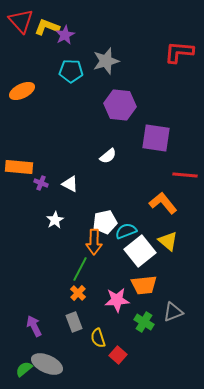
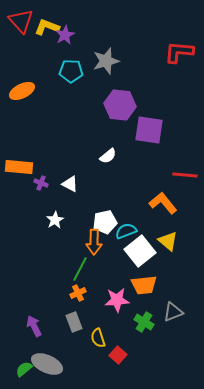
purple square: moved 7 px left, 8 px up
orange cross: rotated 21 degrees clockwise
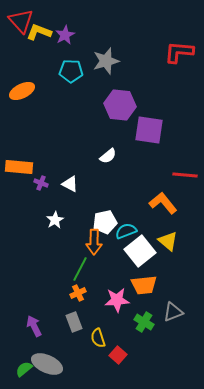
yellow L-shape: moved 8 px left, 5 px down
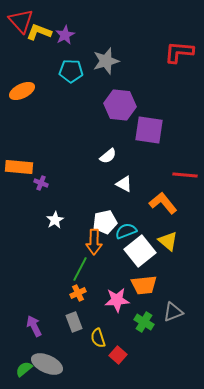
white triangle: moved 54 px right
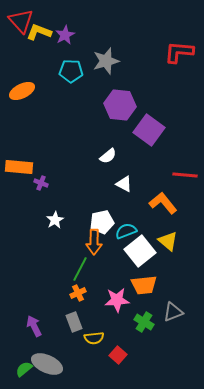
purple square: rotated 28 degrees clockwise
white pentagon: moved 3 px left
yellow semicircle: moved 4 px left; rotated 78 degrees counterclockwise
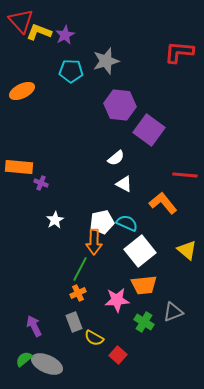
white semicircle: moved 8 px right, 2 px down
cyan semicircle: moved 1 px right, 8 px up; rotated 45 degrees clockwise
yellow triangle: moved 19 px right, 9 px down
yellow semicircle: rotated 36 degrees clockwise
green semicircle: moved 10 px up
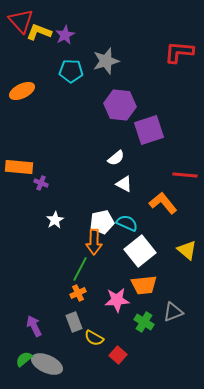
purple square: rotated 36 degrees clockwise
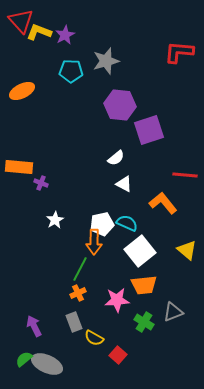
white pentagon: moved 2 px down
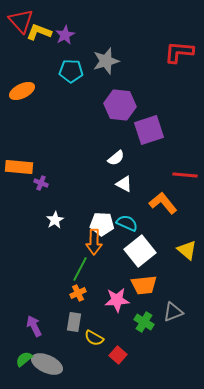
white pentagon: rotated 15 degrees clockwise
gray rectangle: rotated 30 degrees clockwise
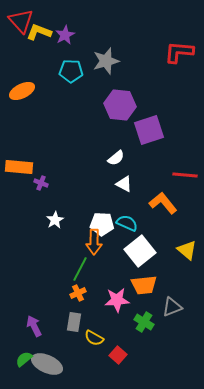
gray triangle: moved 1 px left, 5 px up
